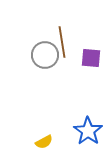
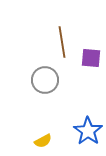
gray circle: moved 25 px down
yellow semicircle: moved 1 px left, 1 px up
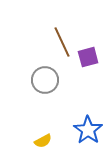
brown line: rotated 16 degrees counterclockwise
purple square: moved 3 px left, 1 px up; rotated 20 degrees counterclockwise
blue star: moved 1 px up
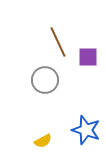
brown line: moved 4 px left
purple square: rotated 15 degrees clockwise
blue star: moved 2 px left; rotated 16 degrees counterclockwise
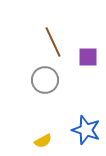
brown line: moved 5 px left
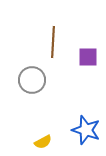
brown line: rotated 28 degrees clockwise
gray circle: moved 13 px left
yellow semicircle: moved 1 px down
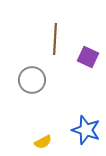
brown line: moved 2 px right, 3 px up
purple square: rotated 25 degrees clockwise
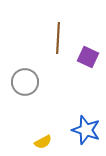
brown line: moved 3 px right, 1 px up
gray circle: moved 7 px left, 2 px down
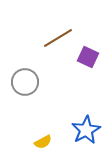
brown line: rotated 56 degrees clockwise
blue star: rotated 24 degrees clockwise
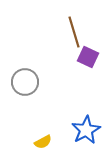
brown line: moved 16 px right, 6 px up; rotated 76 degrees counterclockwise
